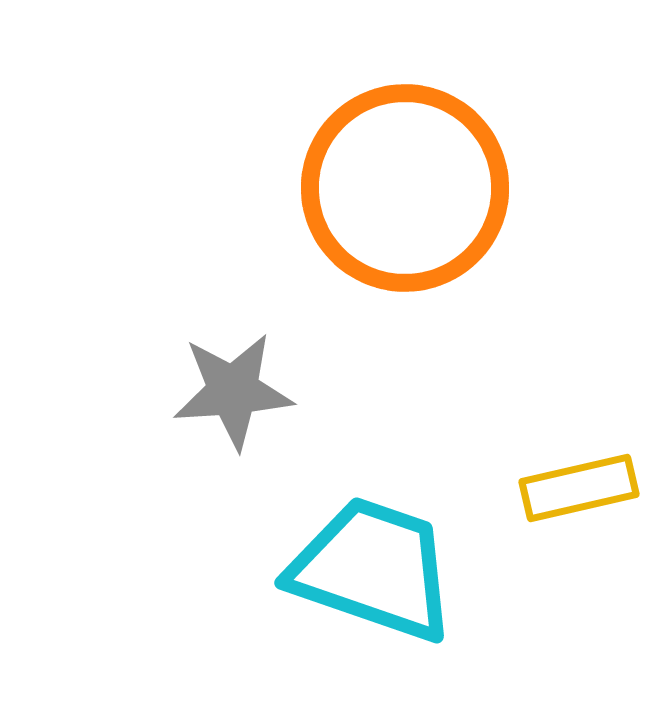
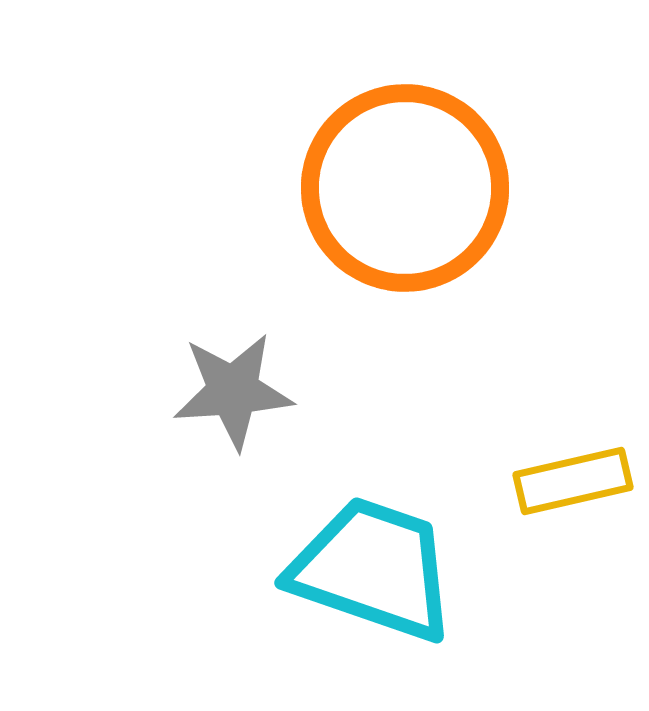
yellow rectangle: moved 6 px left, 7 px up
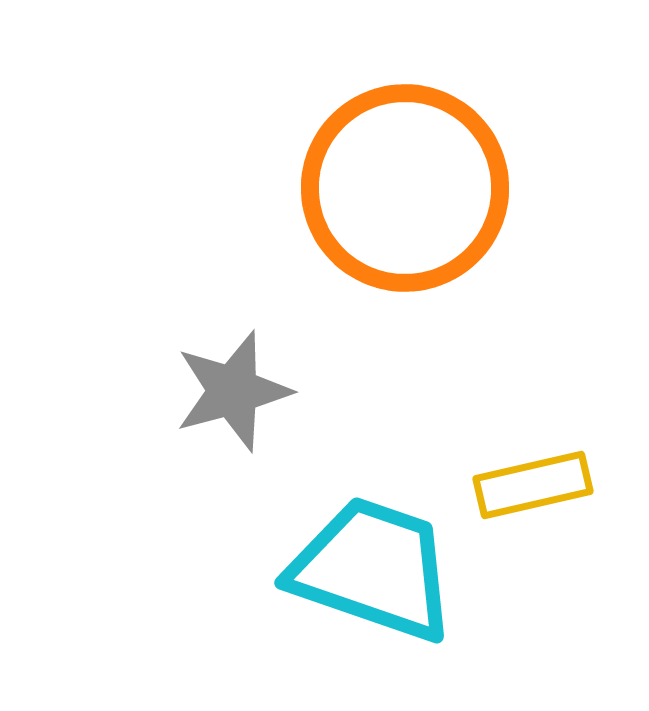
gray star: rotated 11 degrees counterclockwise
yellow rectangle: moved 40 px left, 4 px down
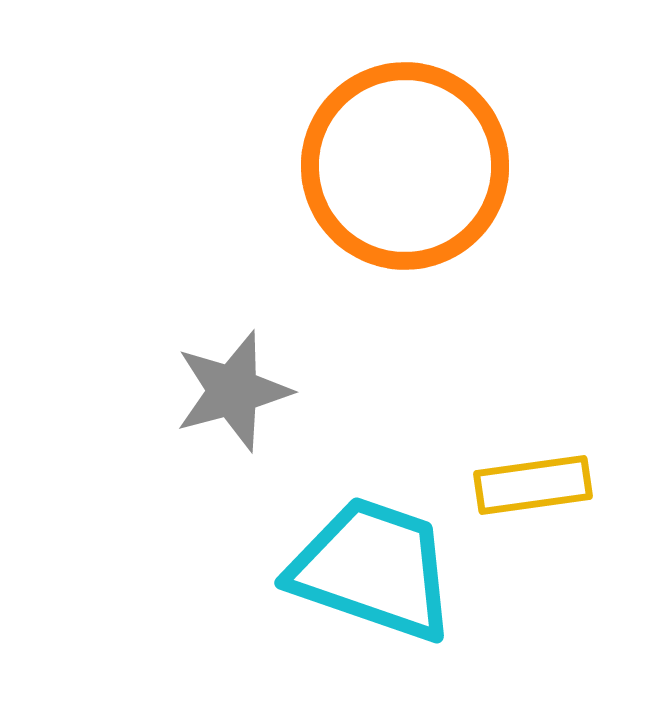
orange circle: moved 22 px up
yellow rectangle: rotated 5 degrees clockwise
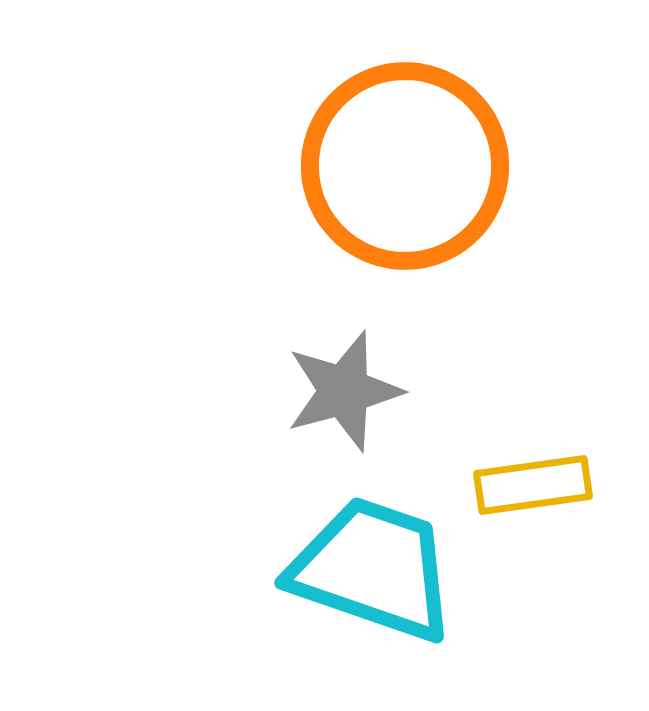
gray star: moved 111 px right
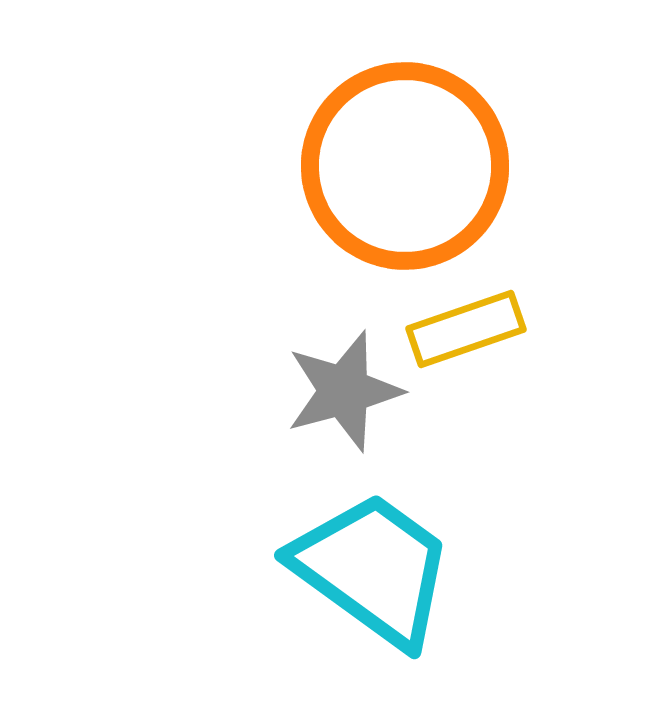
yellow rectangle: moved 67 px left, 156 px up; rotated 11 degrees counterclockwise
cyan trapezoid: rotated 17 degrees clockwise
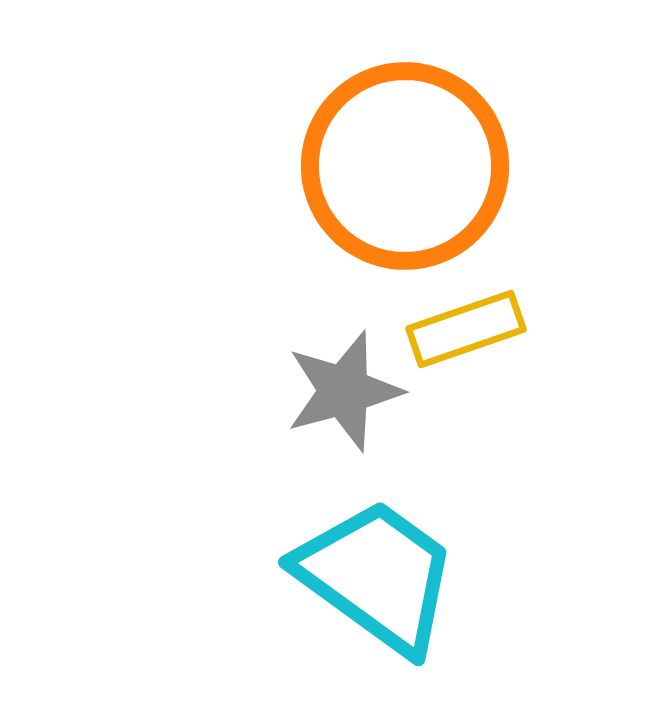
cyan trapezoid: moved 4 px right, 7 px down
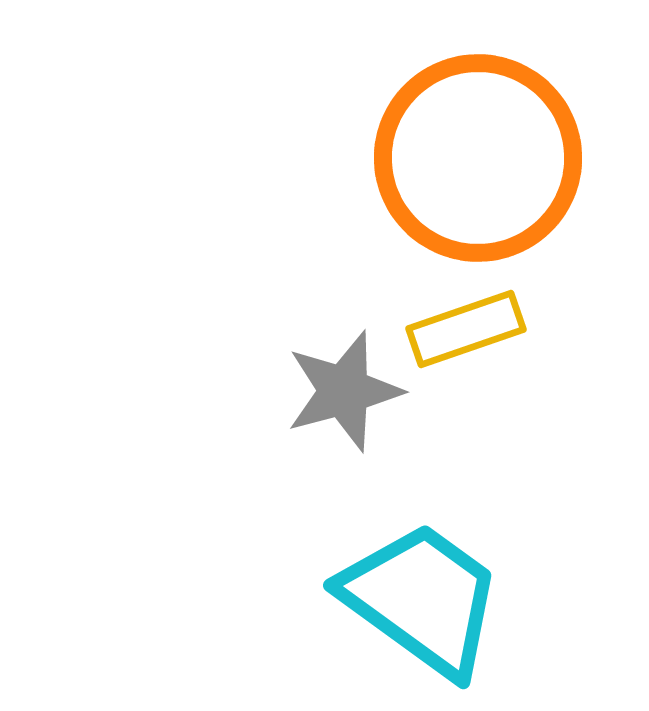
orange circle: moved 73 px right, 8 px up
cyan trapezoid: moved 45 px right, 23 px down
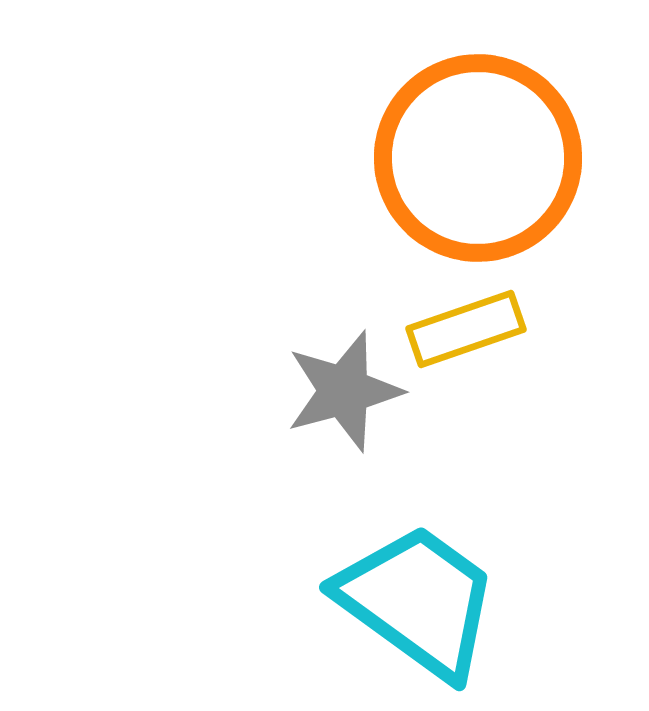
cyan trapezoid: moved 4 px left, 2 px down
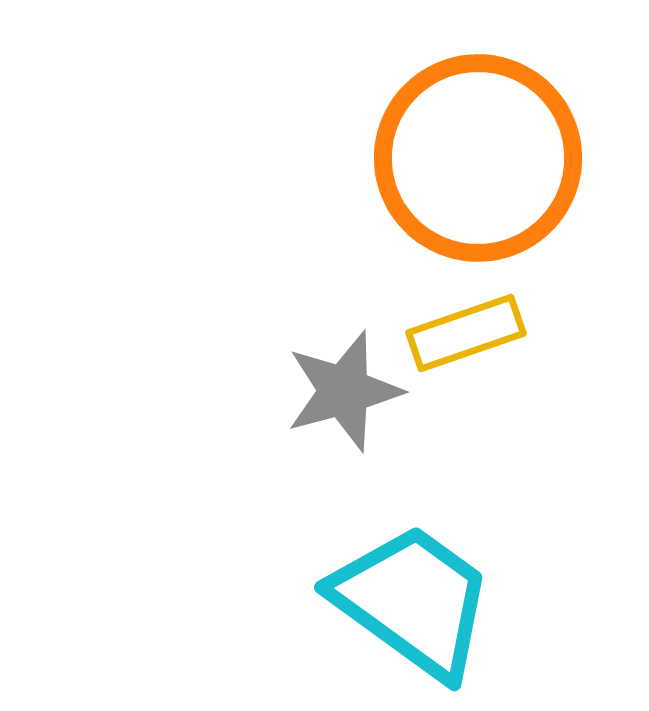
yellow rectangle: moved 4 px down
cyan trapezoid: moved 5 px left
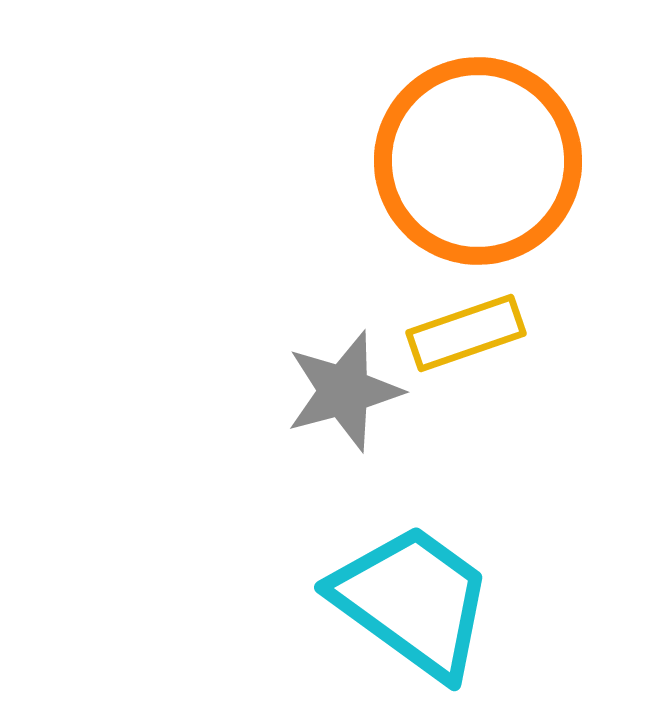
orange circle: moved 3 px down
